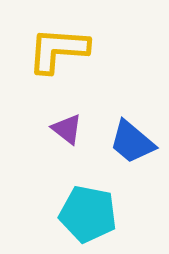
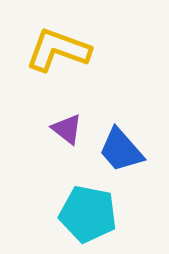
yellow L-shape: rotated 16 degrees clockwise
blue trapezoid: moved 11 px left, 8 px down; rotated 9 degrees clockwise
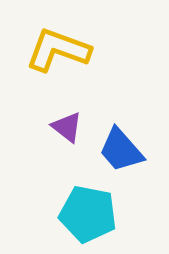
purple triangle: moved 2 px up
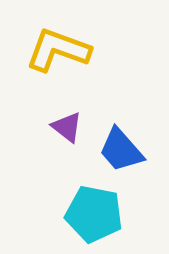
cyan pentagon: moved 6 px right
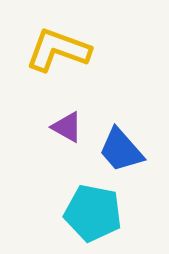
purple triangle: rotated 8 degrees counterclockwise
cyan pentagon: moved 1 px left, 1 px up
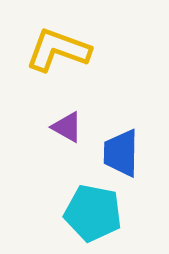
blue trapezoid: moved 3 px down; rotated 42 degrees clockwise
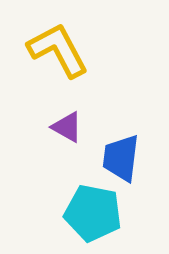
yellow L-shape: rotated 42 degrees clockwise
blue trapezoid: moved 5 px down; rotated 6 degrees clockwise
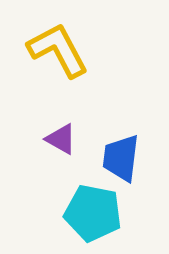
purple triangle: moved 6 px left, 12 px down
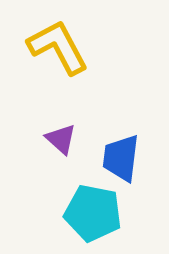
yellow L-shape: moved 3 px up
purple triangle: rotated 12 degrees clockwise
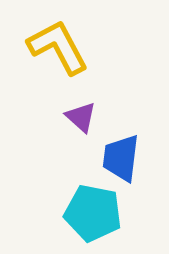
purple triangle: moved 20 px right, 22 px up
